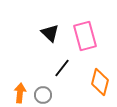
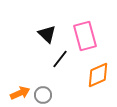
black triangle: moved 3 px left, 1 px down
black line: moved 2 px left, 9 px up
orange diamond: moved 2 px left, 7 px up; rotated 52 degrees clockwise
orange arrow: rotated 60 degrees clockwise
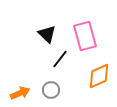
orange diamond: moved 1 px right, 1 px down
gray circle: moved 8 px right, 5 px up
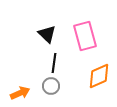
black line: moved 6 px left, 4 px down; rotated 30 degrees counterclockwise
gray circle: moved 4 px up
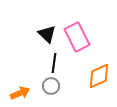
pink rectangle: moved 8 px left, 1 px down; rotated 12 degrees counterclockwise
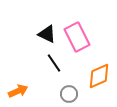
black triangle: rotated 18 degrees counterclockwise
black line: rotated 42 degrees counterclockwise
gray circle: moved 18 px right, 8 px down
orange arrow: moved 2 px left, 2 px up
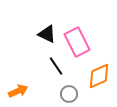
pink rectangle: moved 5 px down
black line: moved 2 px right, 3 px down
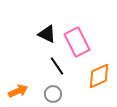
black line: moved 1 px right
gray circle: moved 16 px left
